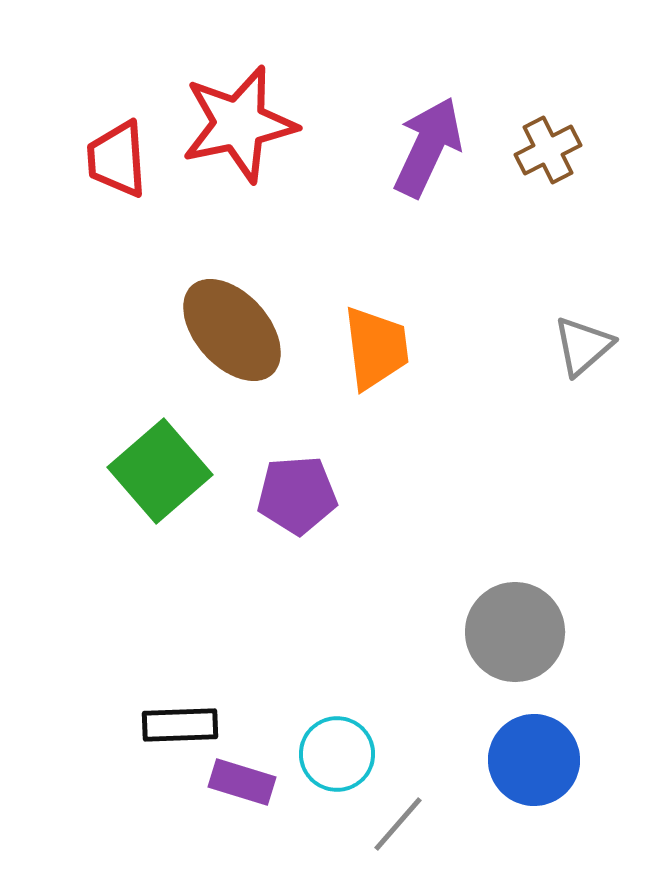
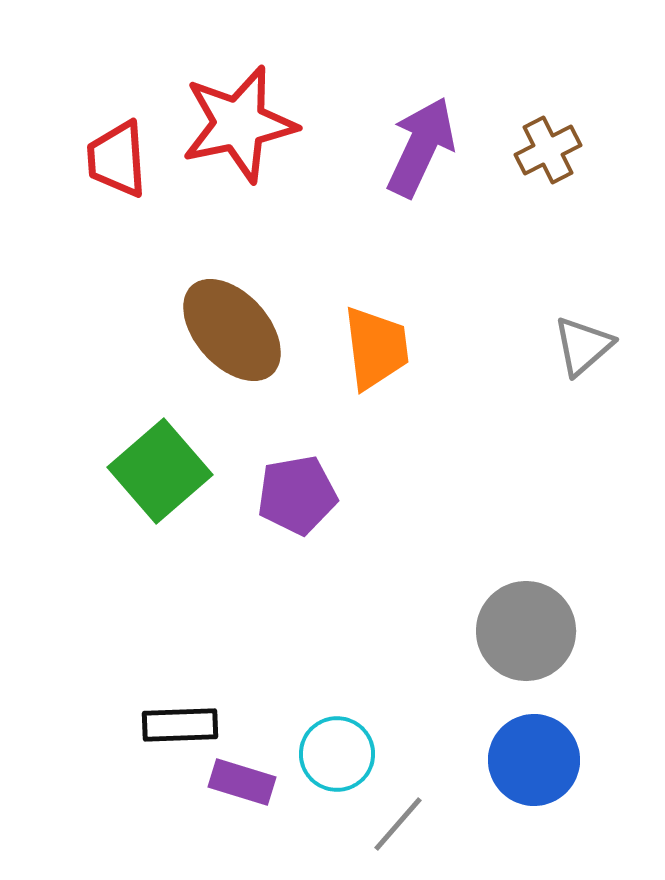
purple arrow: moved 7 px left
purple pentagon: rotated 6 degrees counterclockwise
gray circle: moved 11 px right, 1 px up
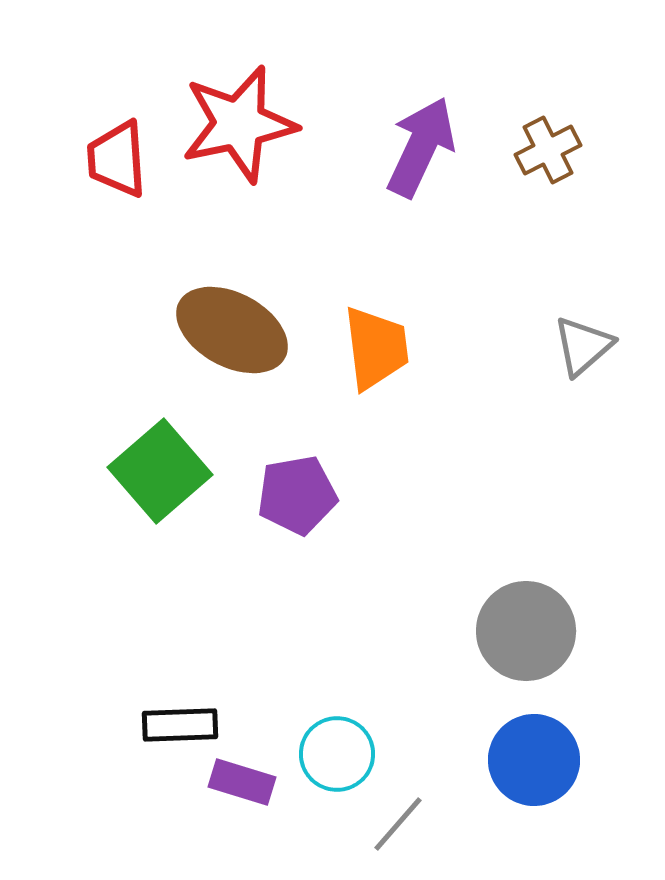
brown ellipse: rotated 20 degrees counterclockwise
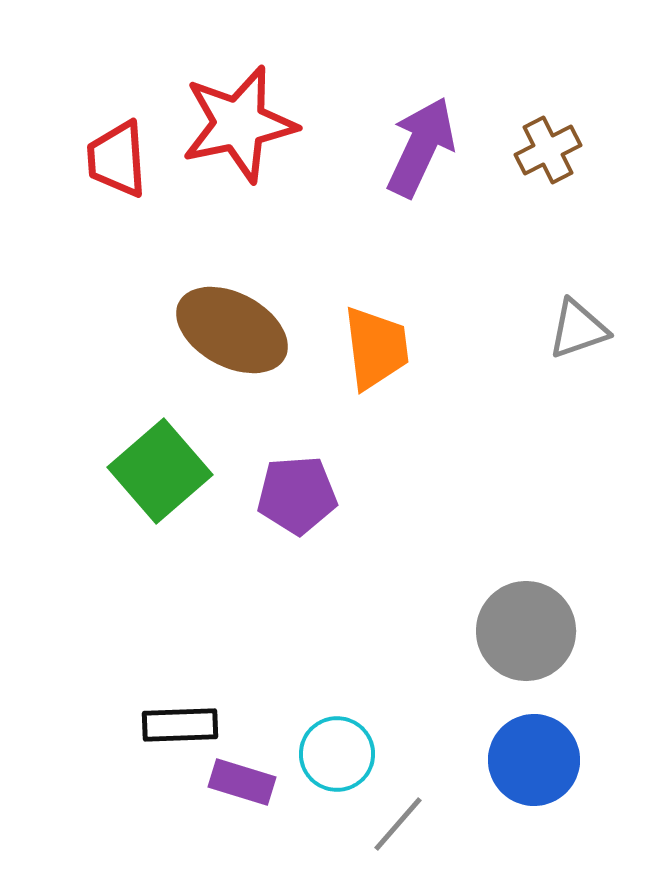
gray triangle: moved 5 px left, 17 px up; rotated 22 degrees clockwise
purple pentagon: rotated 6 degrees clockwise
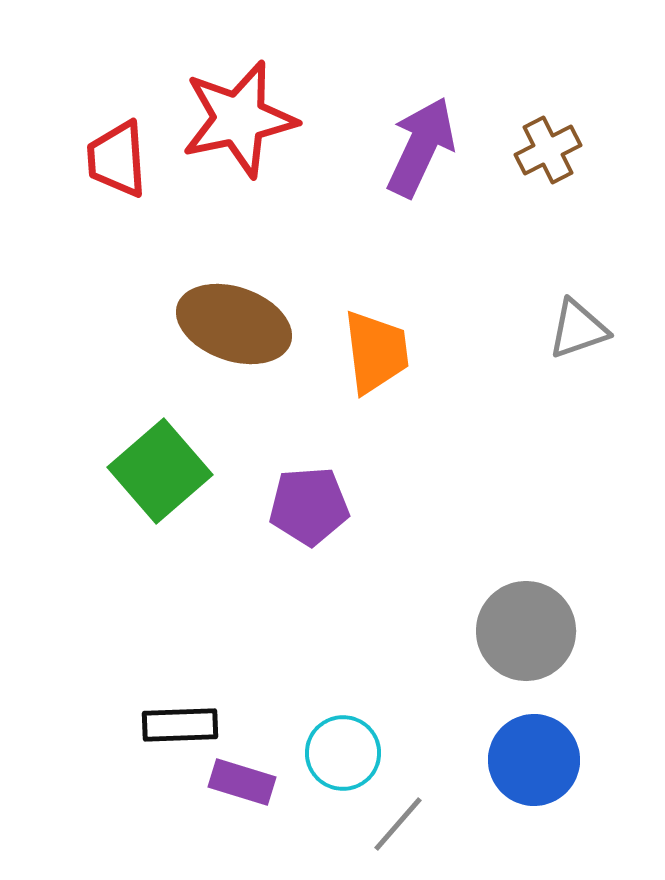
red star: moved 5 px up
brown ellipse: moved 2 px right, 6 px up; rotated 9 degrees counterclockwise
orange trapezoid: moved 4 px down
purple pentagon: moved 12 px right, 11 px down
cyan circle: moved 6 px right, 1 px up
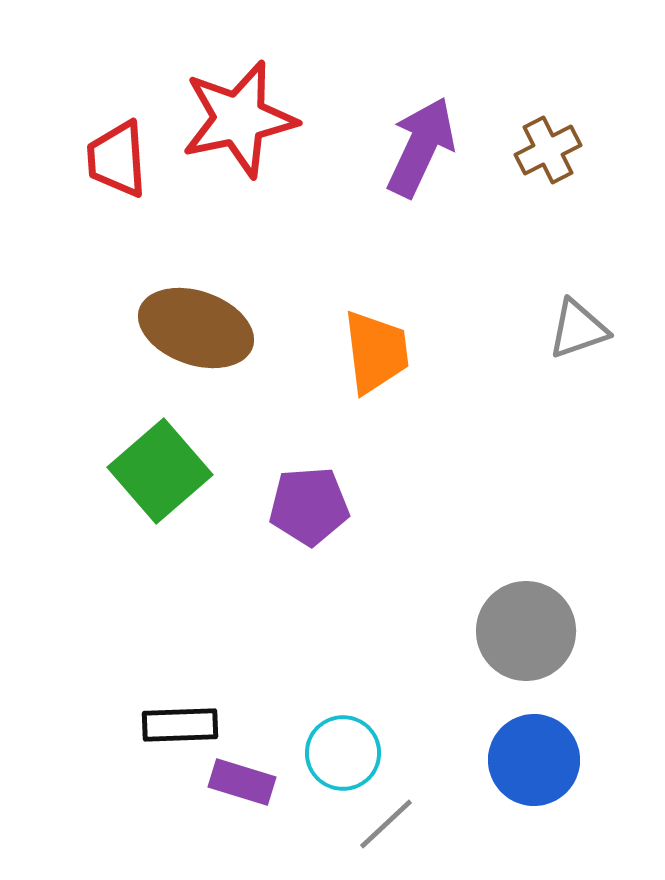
brown ellipse: moved 38 px left, 4 px down
gray line: moved 12 px left; rotated 6 degrees clockwise
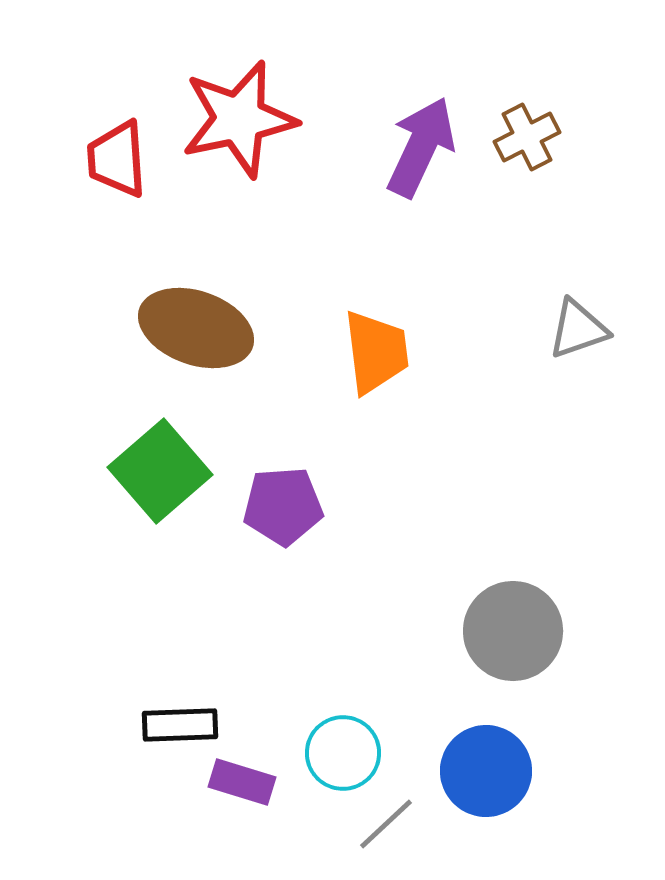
brown cross: moved 21 px left, 13 px up
purple pentagon: moved 26 px left
gray circle: moved 13 px left
blue circle: moved 48 px left, 11 px down
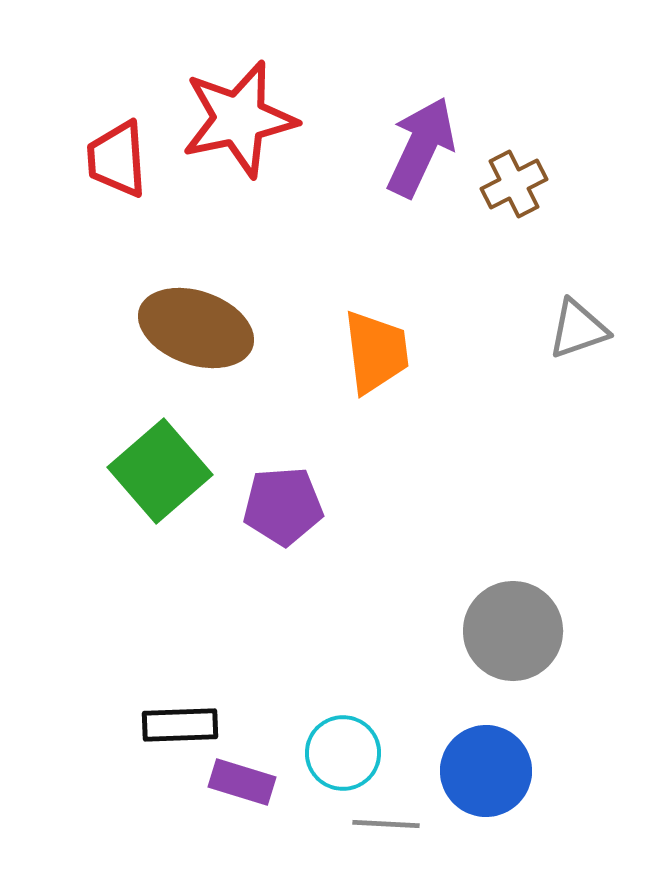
brown cross: moved 13 px left, 47 px down
gray line: rotated 46 degrees clockwise
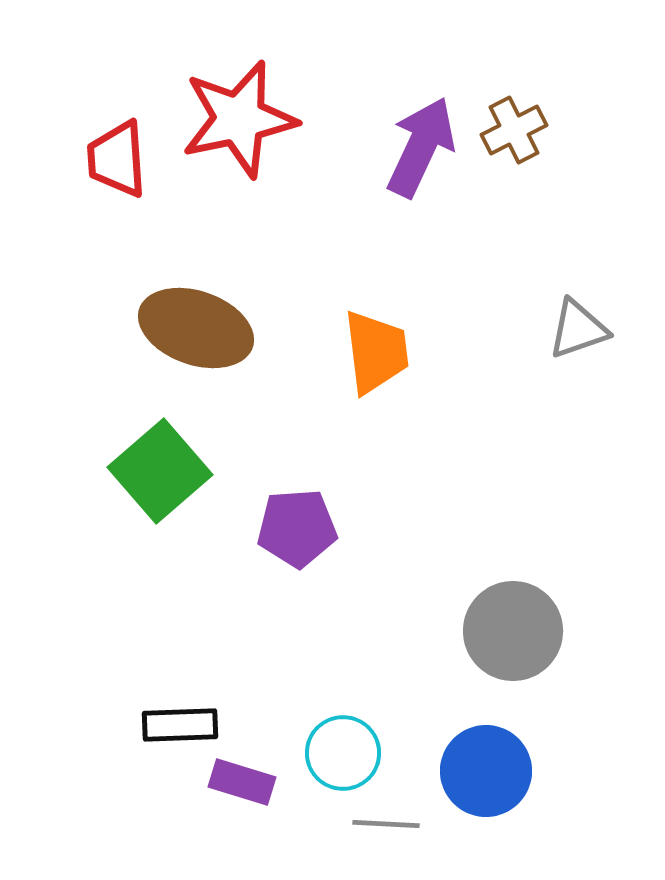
brown cross: moved 54 px up
purple pentagon: moved 14 px right, 22 px down
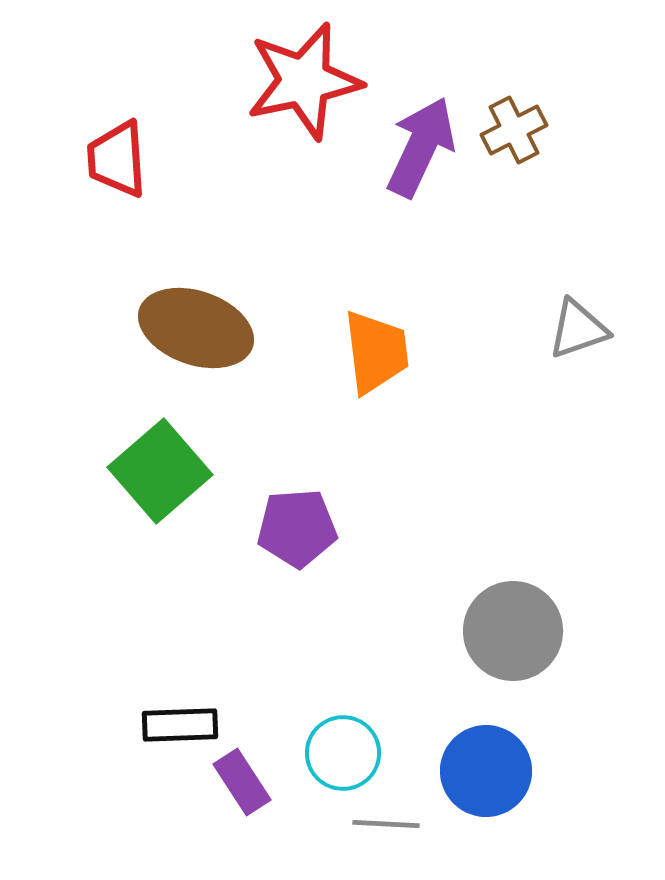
red star: moved 65 px right, 38 px up
purple rectangle: rotated 40 degrees clockwise
